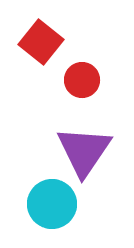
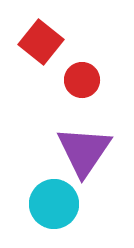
cyan circle: moved 2 px right
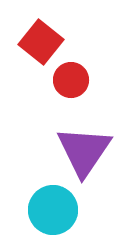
red circle: moved 11 px left
cyan circle: moved 1 px left, 6 px down
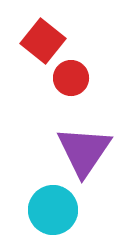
red square: moved 2 px right, 1 px up
red circle: moved 2 px up
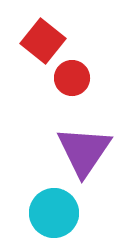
red circle: moved 1 px right
cyan circle: moved 1 px right, 3 px down
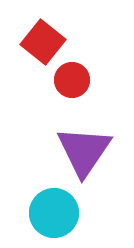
red square: moved 1 px down
red circle: moved 2 px down
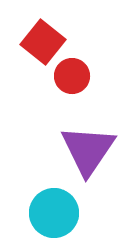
red circle: moved 4 px up
purple triangle: moved 4 px right, 1 px up
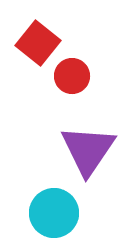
red square: moved 5 px left, 1 px down
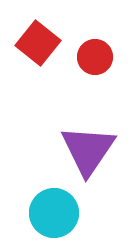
red circle: moved 23 px right, 19 px up
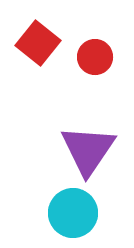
cyan circle: moved 19 px right
